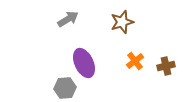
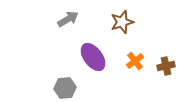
purple ellipse: moved 9 px right, 6 px up; rotated 12 degrees counterclockwise
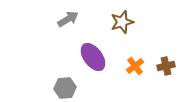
orange cross: moved 5 px down
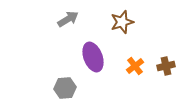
purple ellipse: rotated 16 degrees clockwise
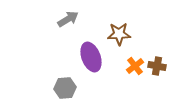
brown star: moved 3 px left, 12 px down; rotated 15 degrees clockwise
purple ellipse: moved 2 px left
brown cross: moved 9 px left; rotated 24 degrees clockwise
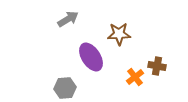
purple ellipse: rotated 12 degrees counterclockwise
orange cross: moved 11 px down
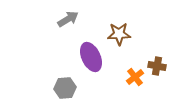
purple ellipse: rotated 8 degrees clockwise
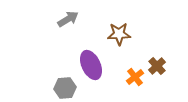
purple ellipse: moved 8 px down
brown cross: rotated 36 degrees clockwise
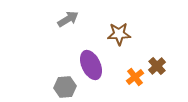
gray hexagon: moved 1 px up
